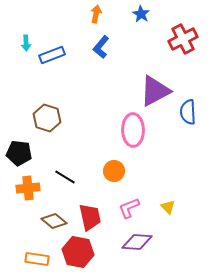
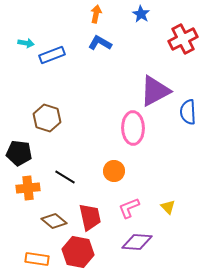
cyan arrow: rotated 77 degrees counterclockwise
blue L-shape: moved 1 px left, 4 px up; rotated 80 degrees clockwise
pink ellipse: moved 2 px up
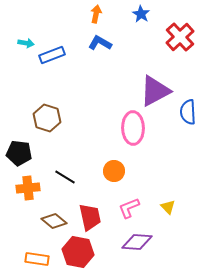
red cross: moved 3 px left, 2 px up; rotated 16 degrees counterclockwise
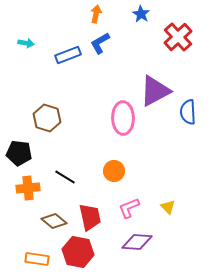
red cross: moved 2 px left
blue L-shape: rotated 60 degrees counterclockwise
blue rectangle: moved 16 px right
pink ellipse: moved 10 px left, 10 px up
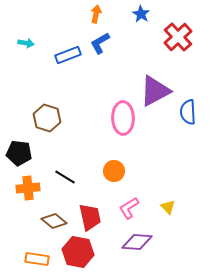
pink L-shape: rotated 10 degrees counterclockwise
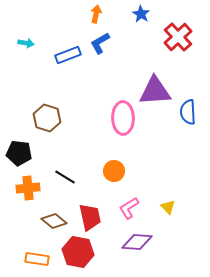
purple triangle: rotated 24 degrees clockwise
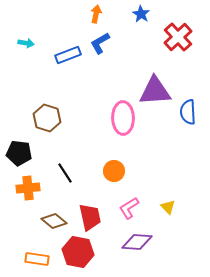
black line: moved 4 px up; rotated 25 degrees clockwise
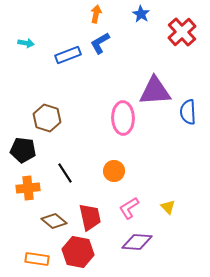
red cross: moved 4 px right, 5 px up
black pentagon: moved 4 px right, 3 px up
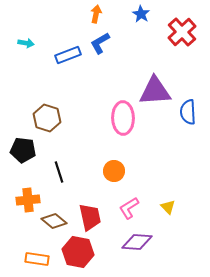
black line: moved 6 px left, 1 px up; rotated 15 degrees clockwise
orange cross: moved 12 px down
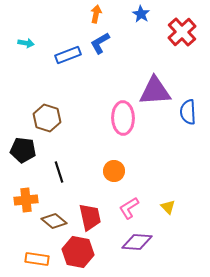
orange cross: moved 2 px left
